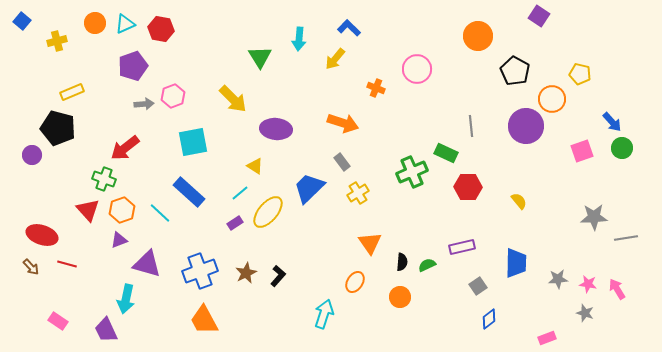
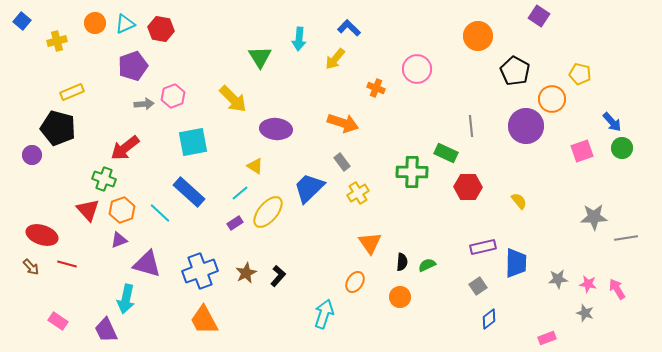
green cross at (412, 172): rotated 24 degrees clockwise
purple rectangle at (462, 247): moved 21 px right
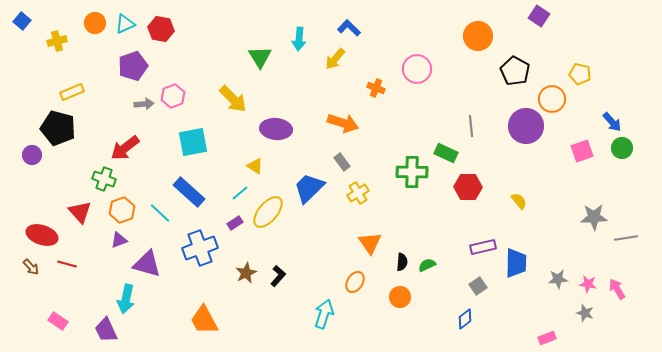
red triangle at (88, 210): moved 8 px left, 2 px down
blue cross at (200, 271): moved 23 px up
blue diamond at (489, 319): moved 24 px left
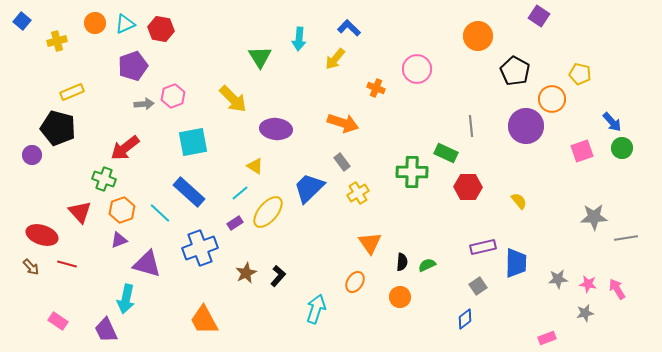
gray star at (585, 313): rotated 30 degrees counterclockwise
cyan arrow at (324, 314): moved 8 px left, 5 px up
